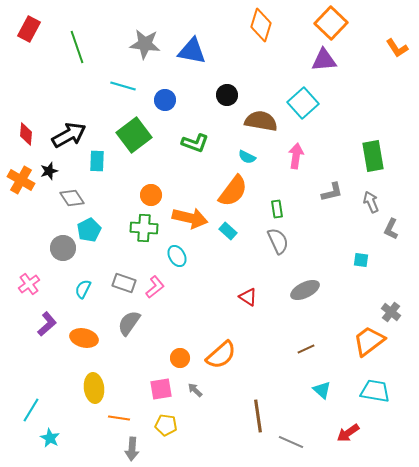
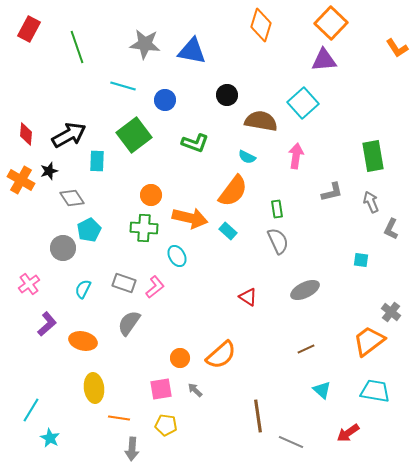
orange ellipse at (84, 338): moved 1 px left, 3 px down
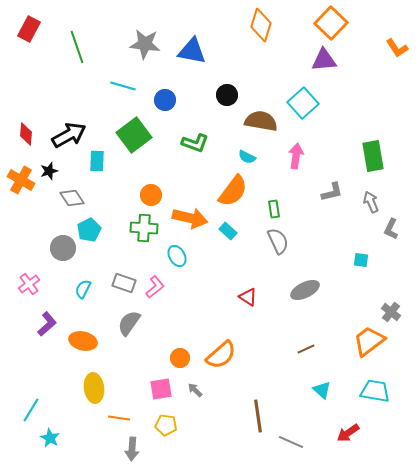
green rectangle at (277, 209): moved 3 px left
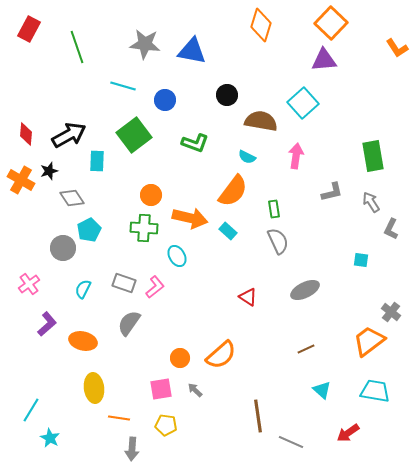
gray arrow at (371, 202): rotated 10 degrees counterclockwise
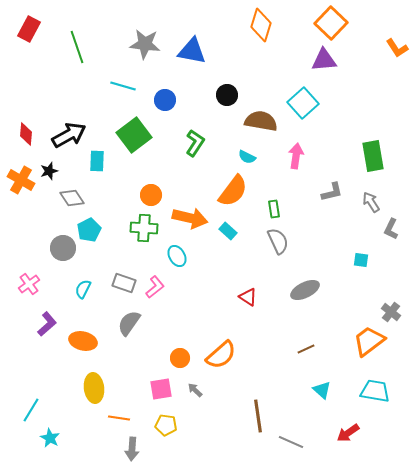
green L-shape at (195, 143): rotated 76 degrees counterclockwise
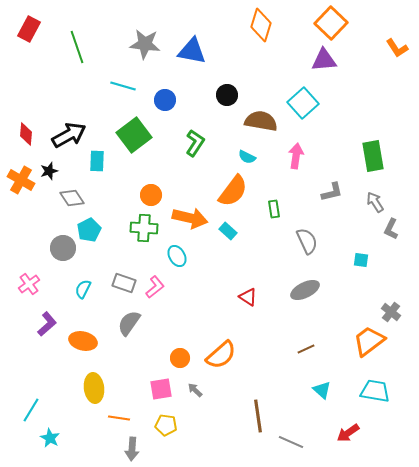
gray arrow at (371, 202): moved 4 px right
gray semicircle at (278, 241): moved 29 px right
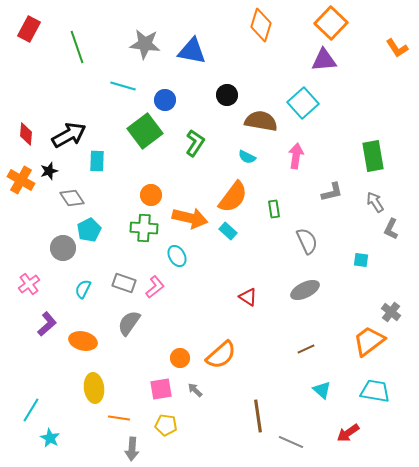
green square at (134, 135): moved 11 px right, 4 px up
orange semicircle at (233, 191): moved 6 px down
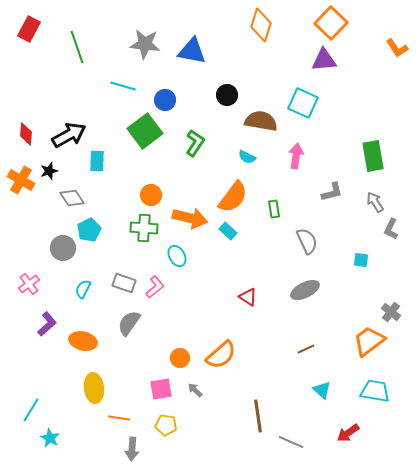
cyan square at (303, 103): rotated 24 degrees counterclockwise
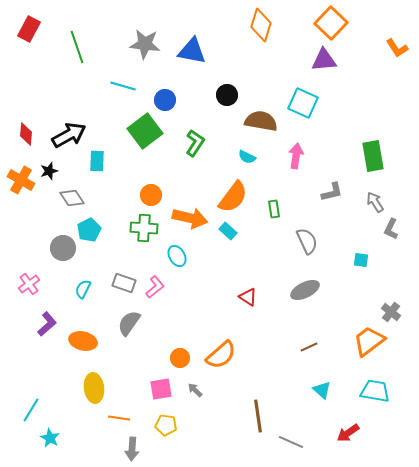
brown line at (306, 349): moved 3 px right, 2 px up
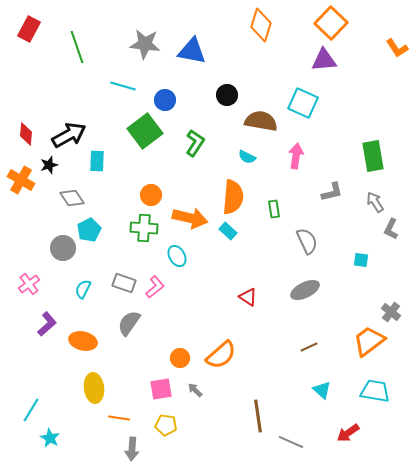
black star at (49, 171): moved 6 px up
orange semicircle at (233, 197): rotated 32 degrees counterclockwise
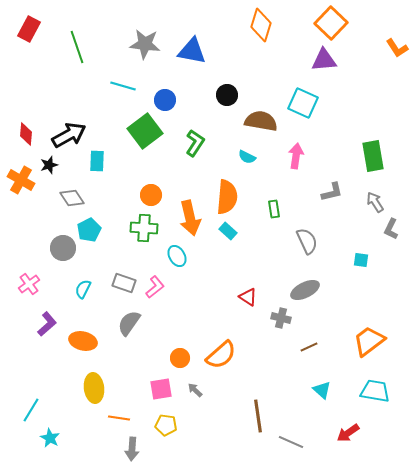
orange semicircle at (233, 197): moved 6 px left
orange arrow at (190, 218): rotated 64 degrees clockwise
gray cross at (391, 312): moved 110 px left, 6 px down; rotated 24 degrees counterclockwise
